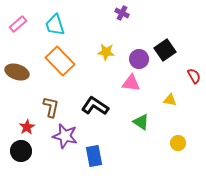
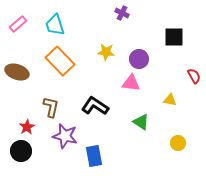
black square: moved 9 px right, 13 px up; rotated 35 degrees clockwise
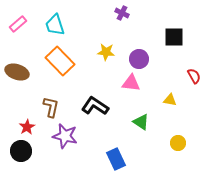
blue rectangle: moved 22 px right, 3 px down; rotated 15 degrees counterclockwise
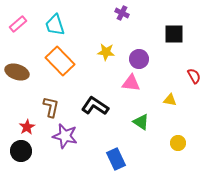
black square: moved 3 px up
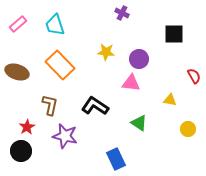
orange rectangle: moved 4 px down
brown L-shape: moved 1 px left, 2 px up
green triangle: moved 2 px left, 1 px down
yellow circle: moved 10 px right, 14 px up
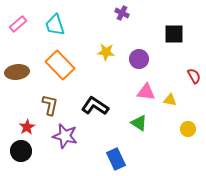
brown ellipse: rotated 25 degrees counterclockwise
pink triangle: moved 15 px right, 9 px down
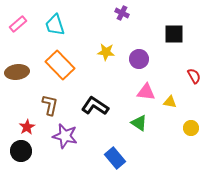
yellow triangle: moved 2 px down
yellow circle: moved 3 px right, 1 px up
blue rectangle: moved 1 px left, 1 px up; rotated 15 degrees counterclockwise
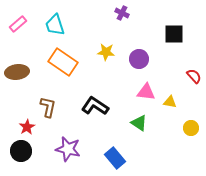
orange rectangle: moved 3 px right, 3 px up; rotated 12 degrees counterclockwise
red semicircle: rotated 14 degrees counterclockwise
brown L-shape: moved 2 px left, 2 px down
purple star: moved 3 px right, 13 px down
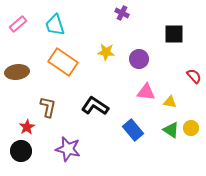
green triangle: moved 32 px right, 7 px down
blue rectangle: moved 18 px right, 28 px up
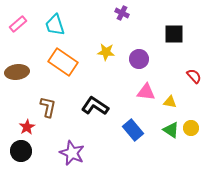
purple star: moved 4 px right, 4 px down; rotated 10 degrees clockwise
